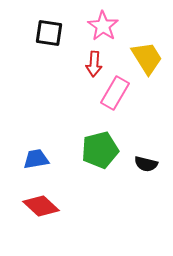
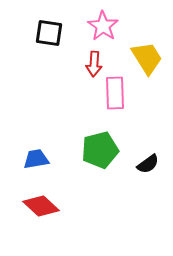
pink rectangle: rotated 32 degrees counterclockwise
black semicircle: moved 2 px right; rotated 50 degrees counterclockwise
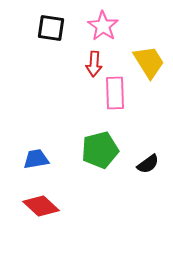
black square: moved 2 px right, 5 px up
yellow trapezoid: moved 2 px right, 4 px down
